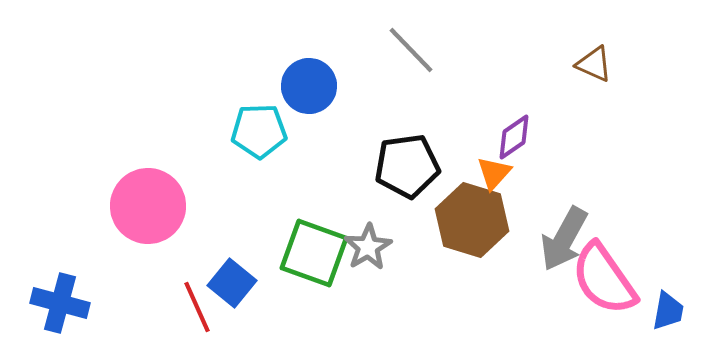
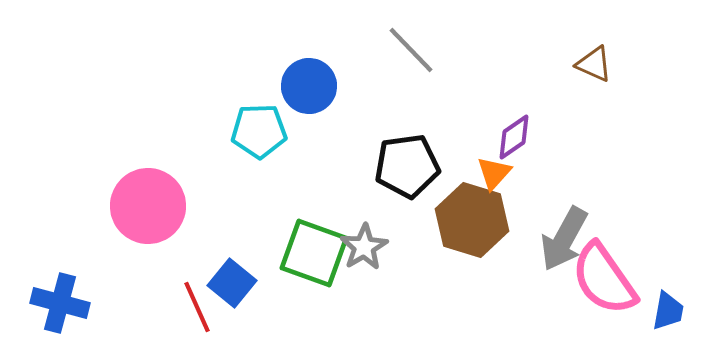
gray star: moved 4 px left
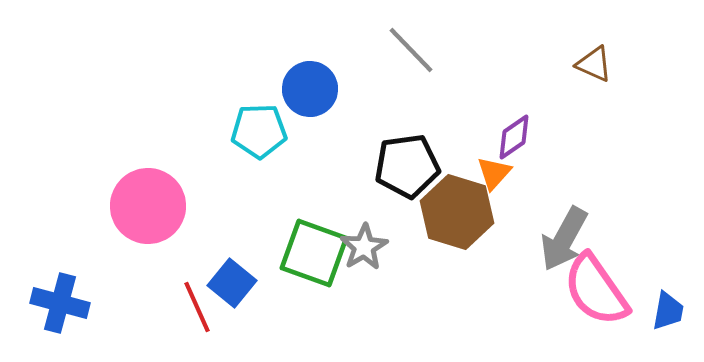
blue circle: moved 1 px right, 3 px down
brown hexagon: moved 15 px left, 8 px up
pink semicircle: moved 8 px left, 11 px down
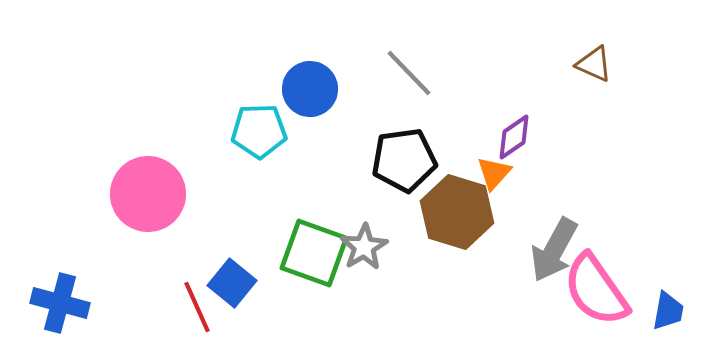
gray line: moved 2 px left, 23 px down
black pentagon: moved 3 px left, 6 px up
pink circle: moved 12 px up
gray arrow: moved 10 px left, 11 px down
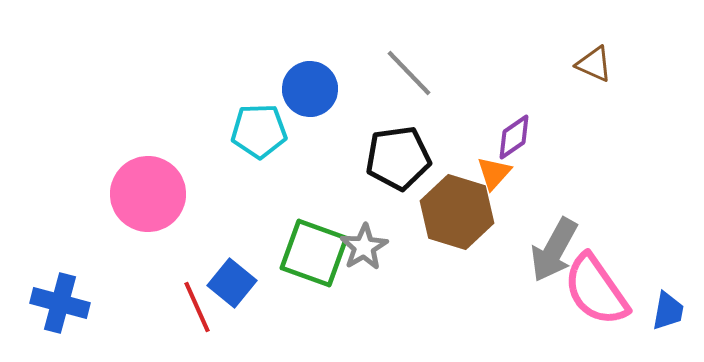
black pentagon: moved 6 px left, 2 px up
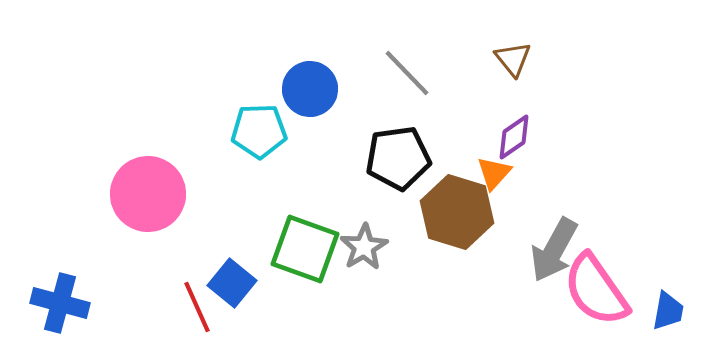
brown triangle: moved 81 px left, 5 px up; rotated 27 degrees clockwise
gray line: moved 2 px left
green square: moved 9 px left, 4 px up
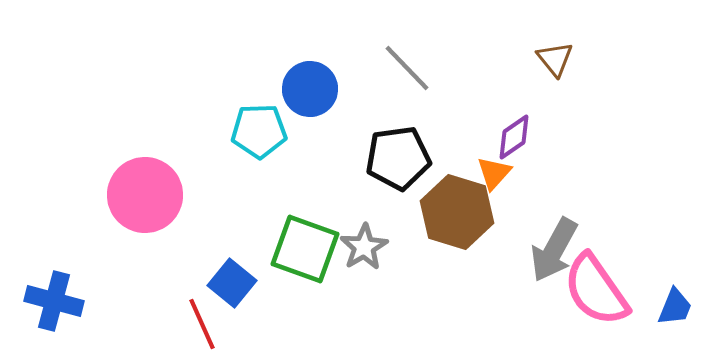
brown triangle: moved 42 px right
gray line: moved 5 px up
pink circle: moved 3 px left, 1 px down
blue cross: moved 6 px left, 2 px up
red line: moved 5 px right, 17 px down
blue trapezoid: moved 7 px right, 4 px up; rotated 12 degrees clockwise
